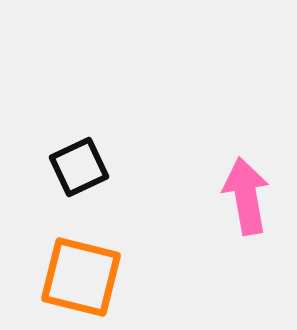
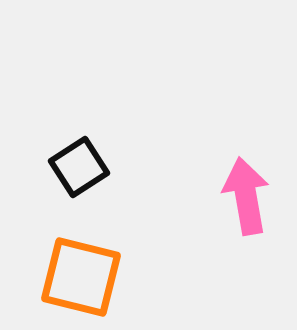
black square: rotated 8 degrees counterclockwise
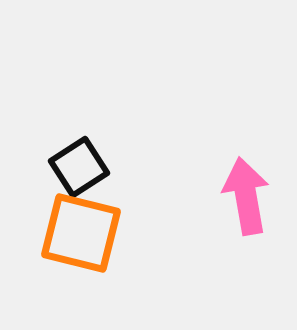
orange square: moved 44 px up
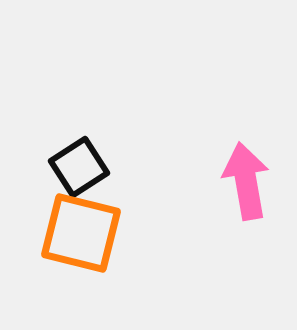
pink arrow: moved 15 px up
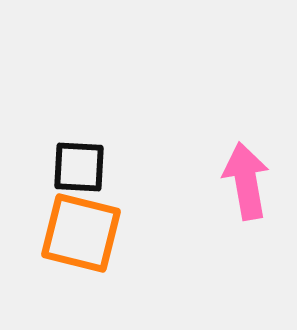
black square: rotated 36 degrees clockwise
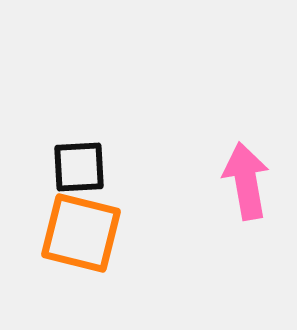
black square: rotated 6 degrees counterclockwise
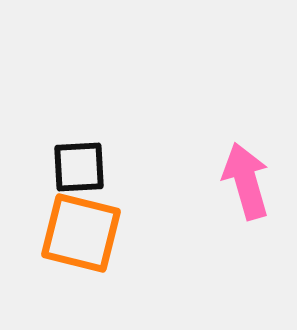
pink arrow: rotated 6 degrees counterclockwise
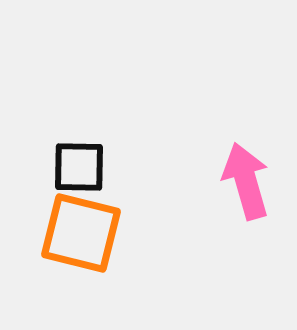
black square: rotated 4 degrees clockwise
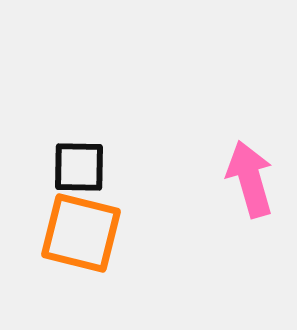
pink arrow: moved 4 px right, 2 px up
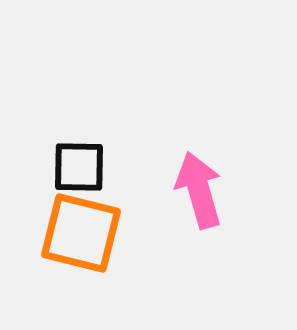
pink arrow: moved 51 px left, 11 px down
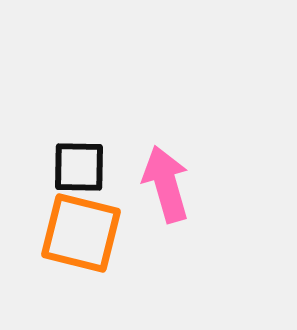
pink arrow: moved 33 px left, 6 px up
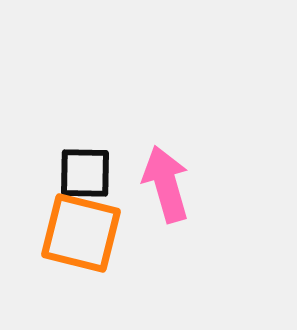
black square: moved 6 px right, 6 px down
